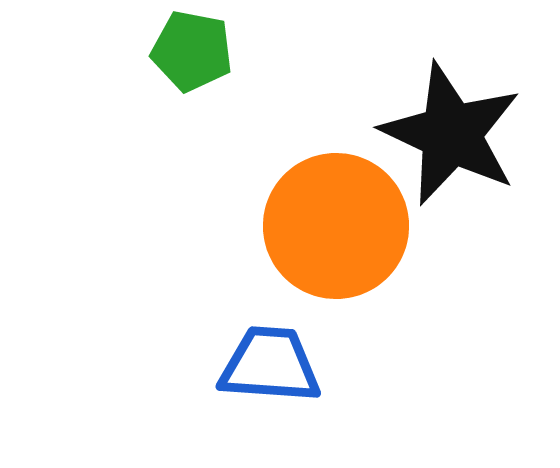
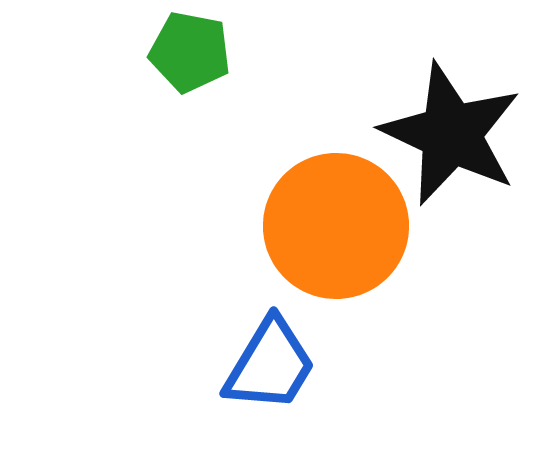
green pentagon: moved 2 px left, 1 px down
blue trapezoid: rotated 117 degrees clockwise
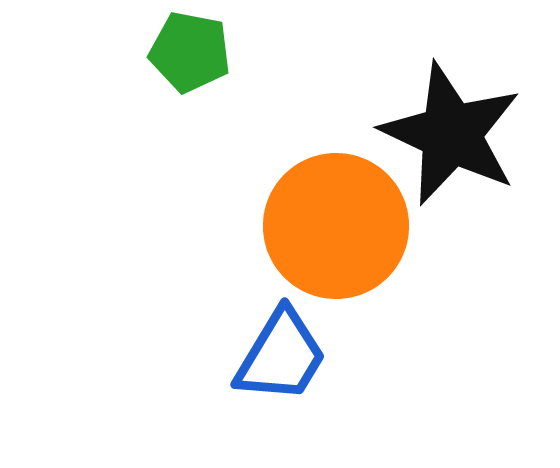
blue trapezoid: moved 11 px right, 9 px up
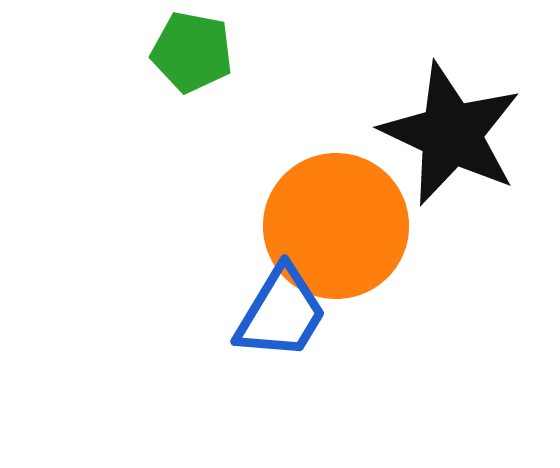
green pentagon: moved 2 px right
blue trapezoid: moved 43 px up
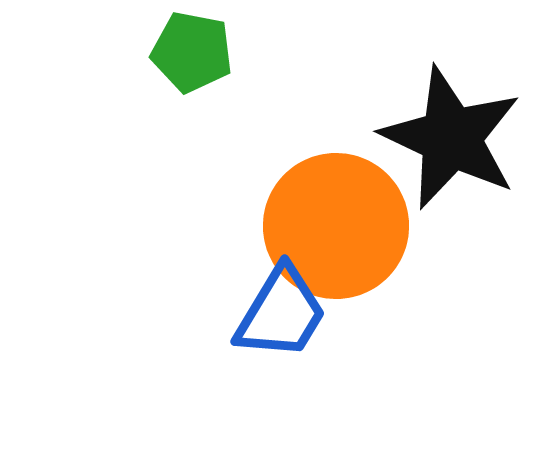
black star: moved 4 px down
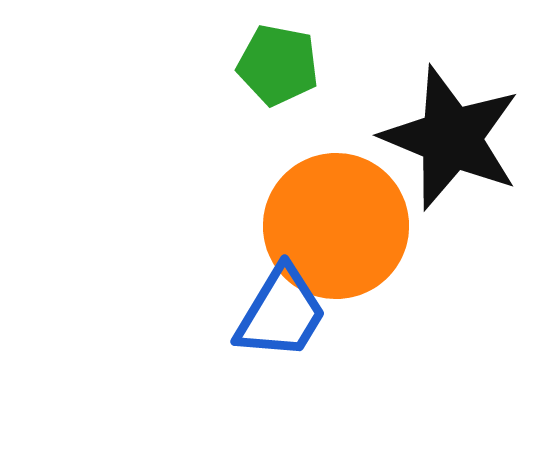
green pentagon: moved 86 px right, 13 px down
black star: rotated 3 degrees counterclockwise
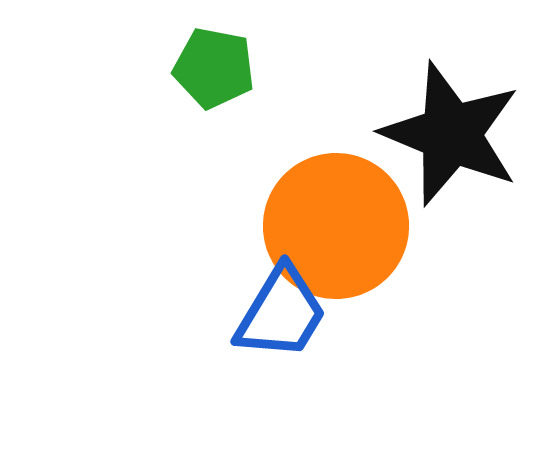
green pentagon: moved 64 px left, 3 px down
black star: moved 4 px up
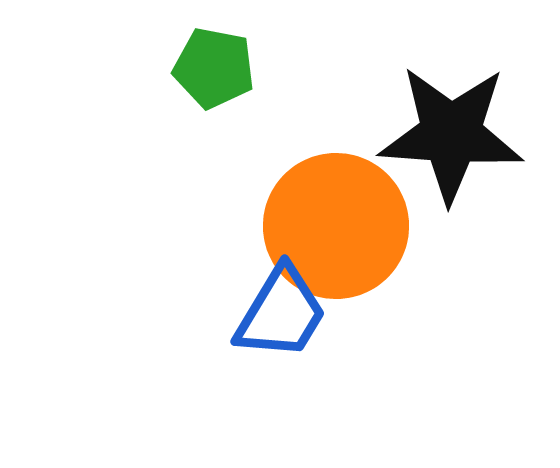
black star: rotated 18 degrees counterclockwise
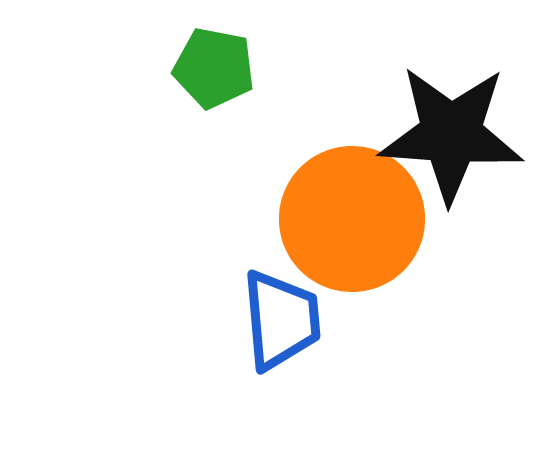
orange circle: moved 16 px right, 7 px up
blue trapezoid: moved 7 px down; rotated 36 degrees counterclockwise
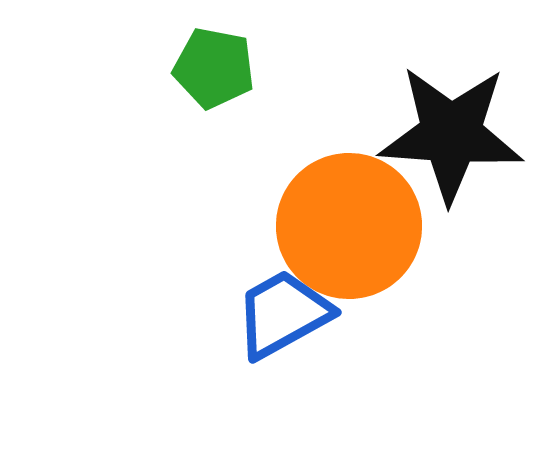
orange circle: moved 3 px left, 7 px down
blue trapezoid: moved 2 px right, 6 px up; rotated 114 degrees counterclockwise
